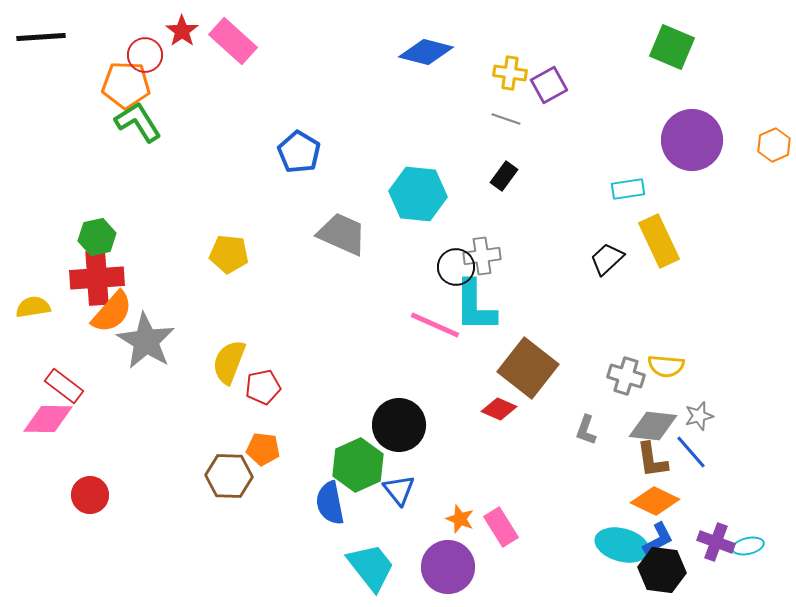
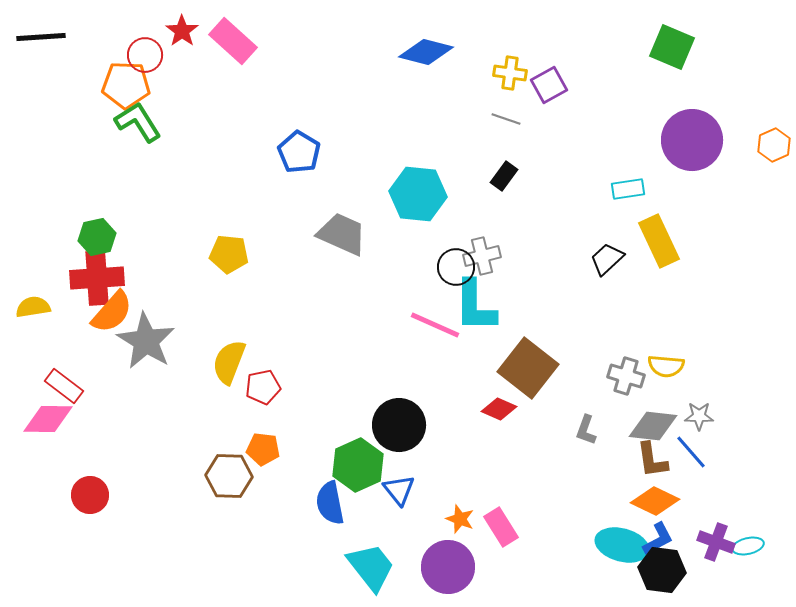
gray cross at (482, 256): rotated 6 degrees counterclockwise
gray star at (699, 416): rotated 16 degrees clockwise
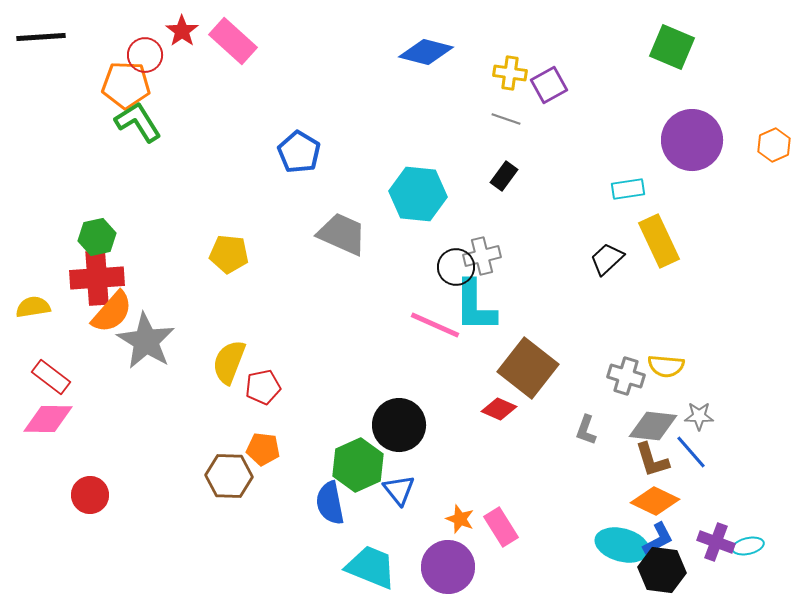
red rectangle at (64, 386): moved 13 px left, 9 px up
brown L-shape at (652, 460): rotated 9 degrees counterclockwise
cyan trapezoid at (371, 567): rotated 30 degrees counterclockwise
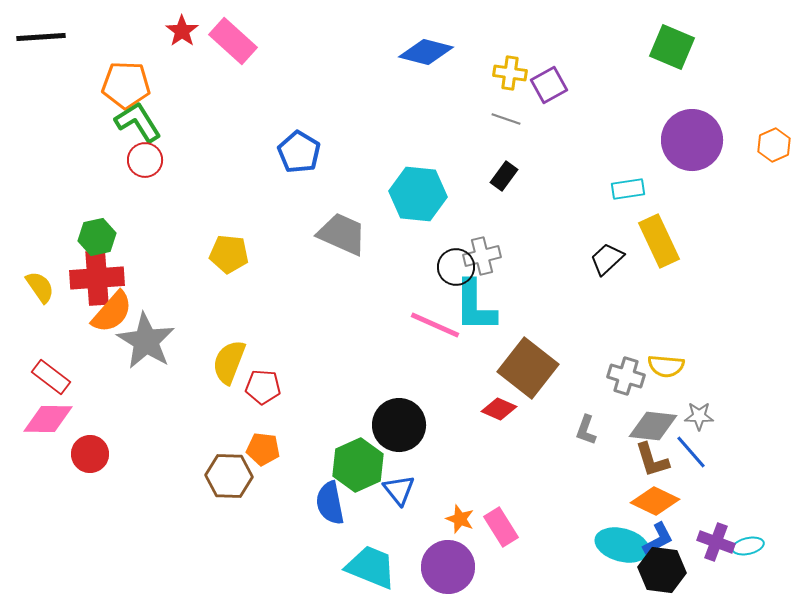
red circle at (145, 55): moved 105 px down
yellow semicircle at (33, 307): moved 7 px right, 20 px up; rotated 64 degrees clockwise
red pentagon at (263, 387): rotated 16 degrees clockwise
red circle at (90, 495): moved 41 px up
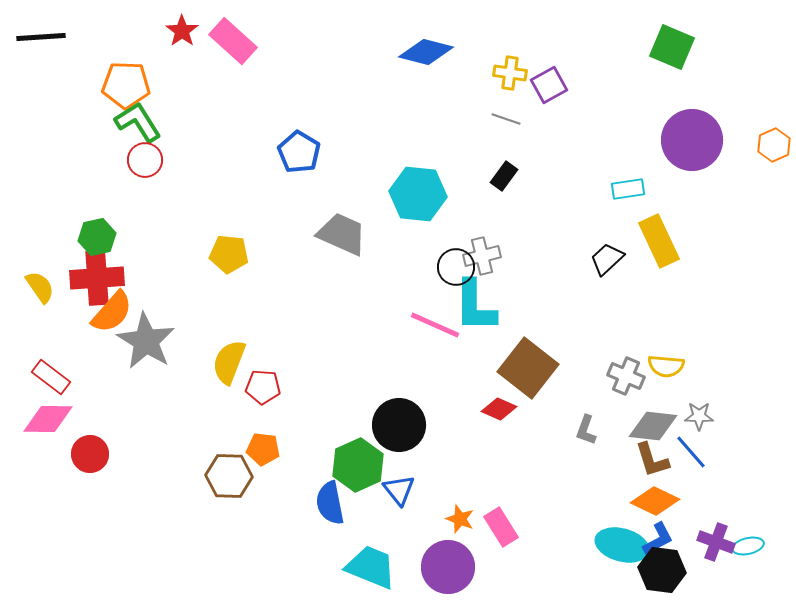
gray cross at (626, 376): rotated 6 degrees clockwise
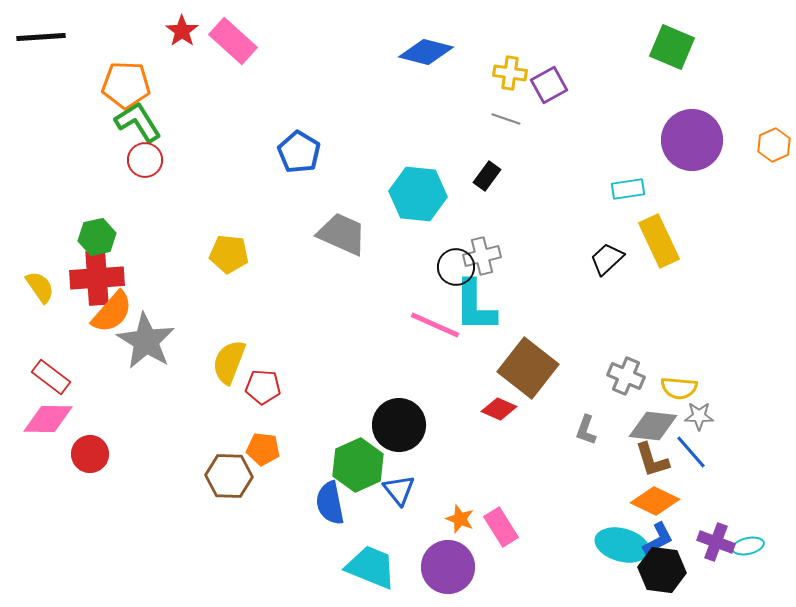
black rectangle at (504, 176): moved 17 px left
yellow semicircle at (666, 366): moved 13 px right, 22 px down
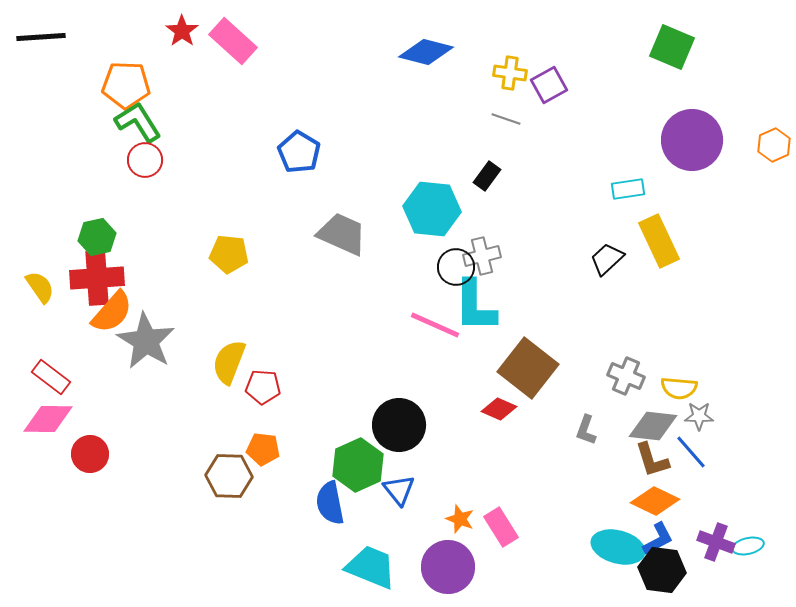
cyan hexagon at (418, 194): moved 14 px right, 15 px down
cyan ellipse at (622, 545): moved 4 px left, 2 px down
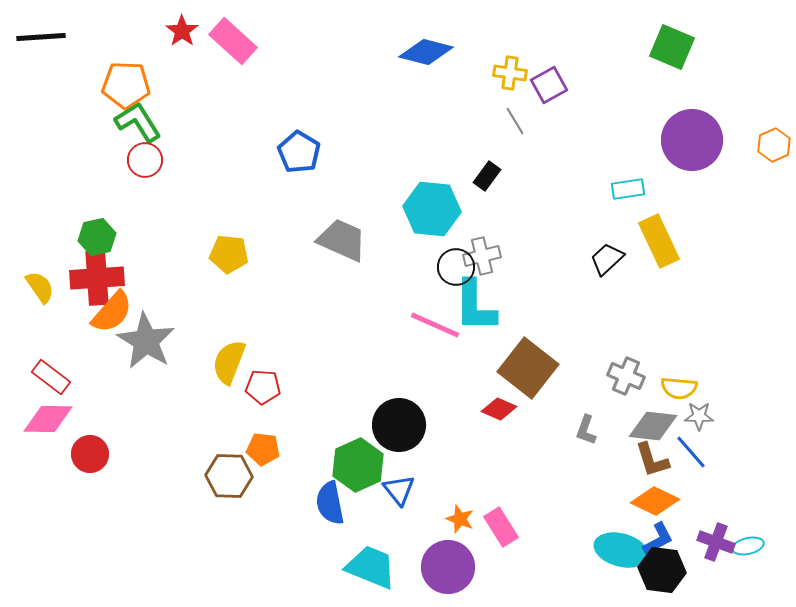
gray line at (506, 119): moved 9 px right, 2 px down; rotated 40 degrees clockwise
gray trapezoid at (342, 234): moved 6 px down
cyan ellipse at (618, 547): moved 3 px right, 3 px down
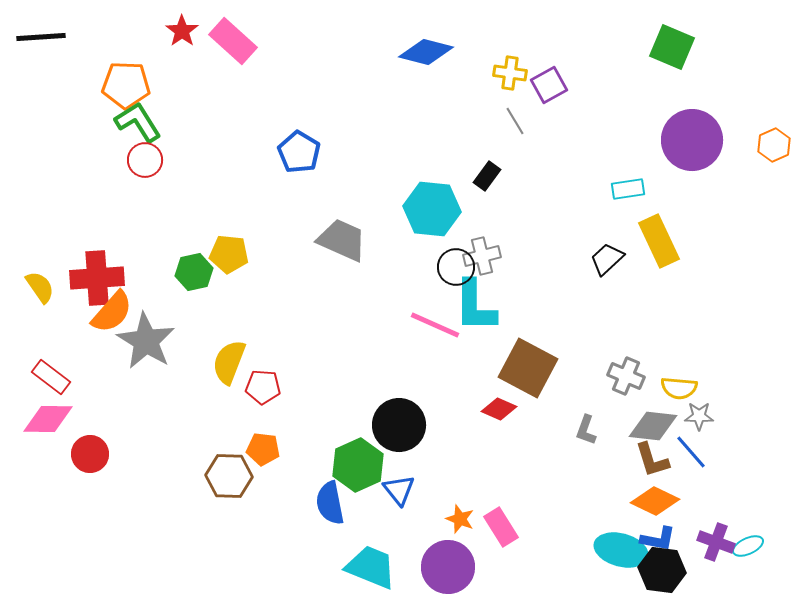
green hexagon at (97, 237): moved 97 px right, 35 px down
brown square at (528, 368): rotated 10 degrees counterclockwise
blue L-shape at (658, 539): rotated 39 degrees clockwise
cyan ellipse at (748, 546): rotated 12 degrees counterclockwise
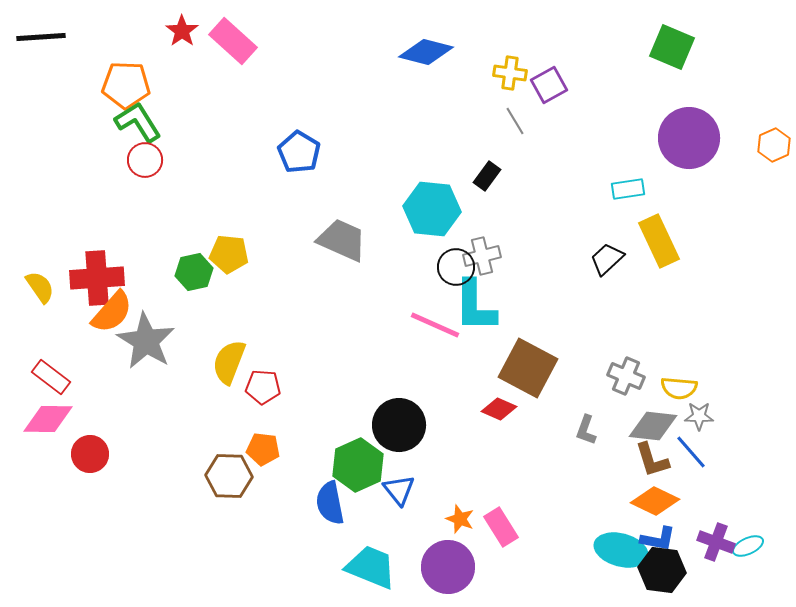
purple circle at (692, 140): moved 3 px left, 2 px up
